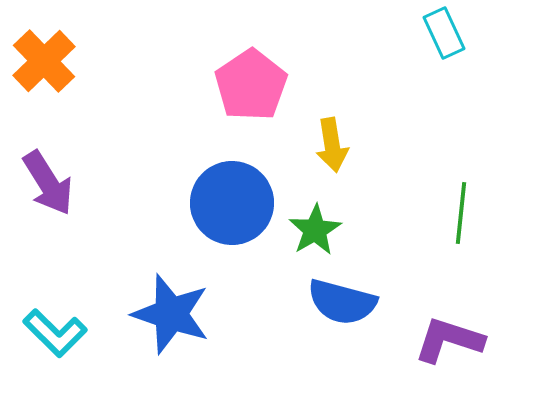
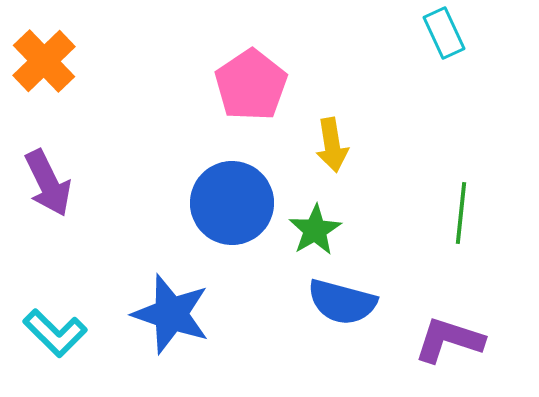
purple arrow: rotated 6 degrees clockwise
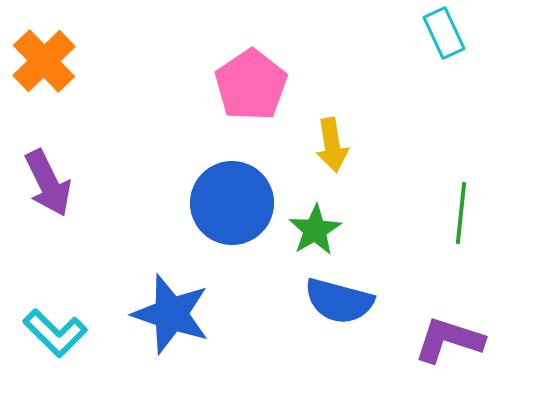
blue semicircle: moved 3 px left, 1 px up
